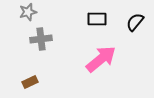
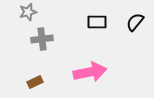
black rectangle: moved 3 px down
gray cross: moved 1 px right
pink arrow: moved 11 px left, 13 px down; rotated 28 degrees clockwise
brown rectangle: moved 5 px right
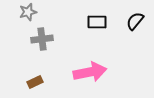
black semicircle: moved 1 px up
